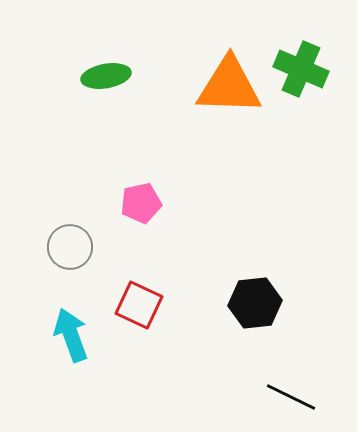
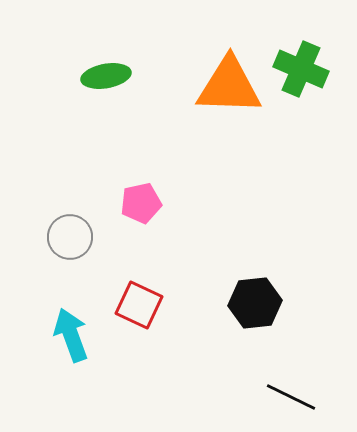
gray circle: moved 10 px up
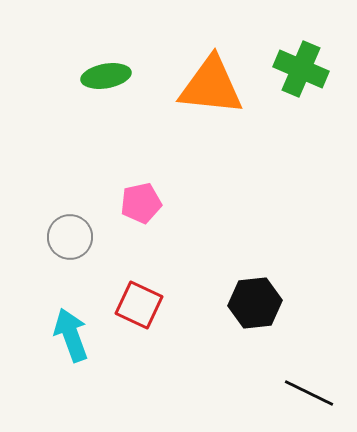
orange triangle: moved 18 px left; rotated 4 degrees clockwise
black line: moved 18 px right, 4 px up
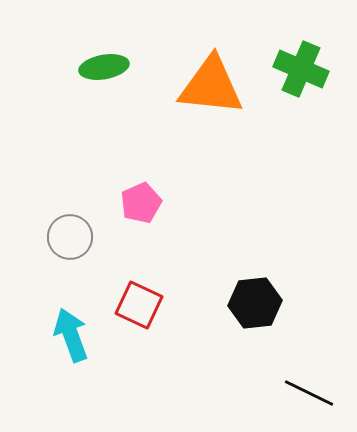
green ellipse: moved 2 px left, 9 px up
pink pentagon: rotated 12 degrees counterclockwise
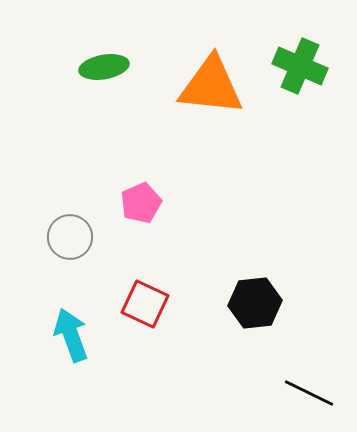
green cross: moved 1 px left, 3 px up
red square: moved 6 px right, 1 px up
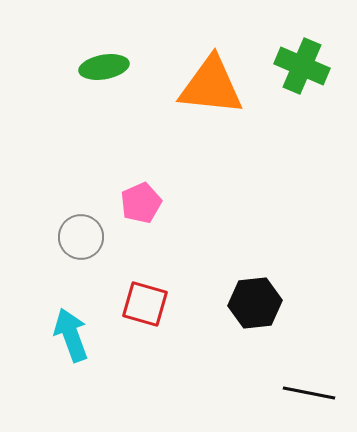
green cross: moved 2 px right
gray circle: moved 11 px right
red square: rotated 9 degrees counterclockwise
black line: rotated 15 degrees counterclockwise
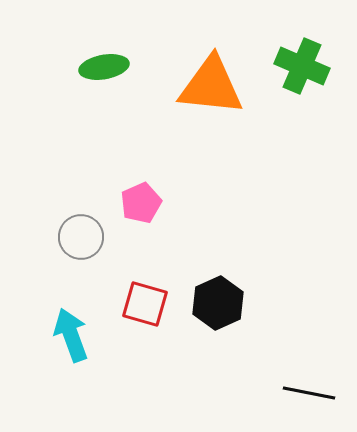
black hexagon: moved 37 px left; rotated 18 degrees counterclockwise
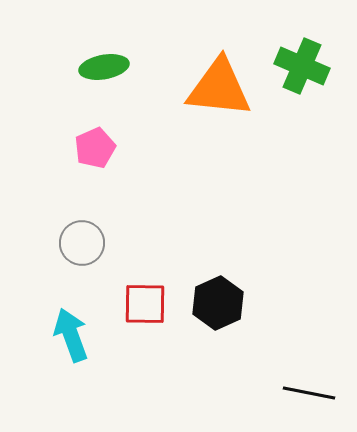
orange triangle: moved 8 px right, 2 px down
pink pentagon: moved 46 px left, 55 px up
gray circle: moved 1 px right, 6 px down
red square: rotated 15 degrees counterclockwise
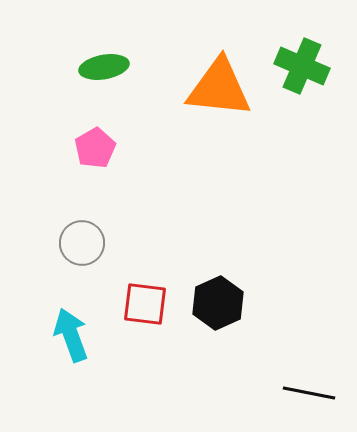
pink pentagon: rotated 6 degrees counterclockwise
red square: rotated 6 degrees clockwise
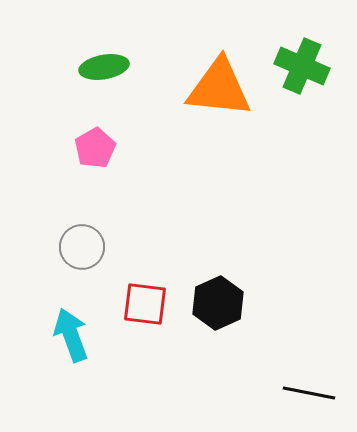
gray circle: moved 4 px down
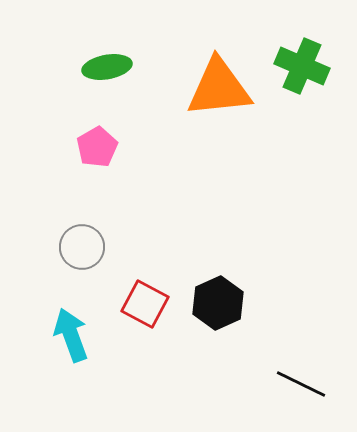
green ellipse: moved 3 px right
orange triangle: rotated 12 degrees counterclockwise
pink pentagon: moved 2 px right, 1 px up
red square: rotated 21 degrees clockwise
black line: moved 8 px left, 9 px up; rotated 15 degrees clockwise
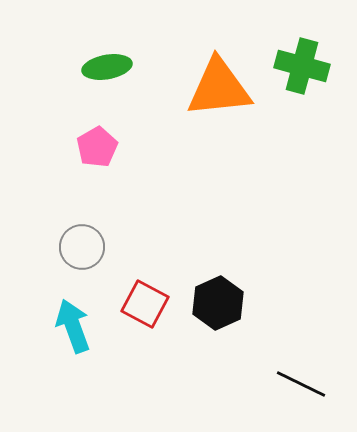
green cross: rotated 8 degrees counterclockwise
cyan arrow: moved 2 px right, 9 px up
